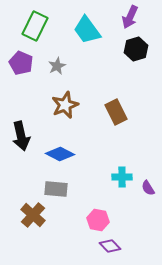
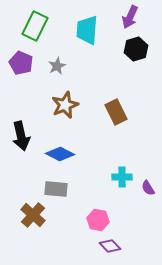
cyan trapezoid: rotated 40 degrees clockwise
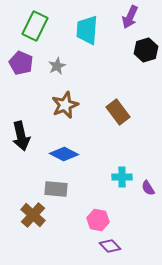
black hexagon: moved 10 px right, 1 px down
brown rectangle: moved 2 px right; rotated 10 degrees counterclockwise
blue diamond: moved 4 px right
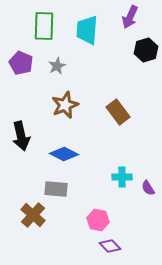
green rectangle: moved 9 px right; rotated 24 degrees counterclockwise
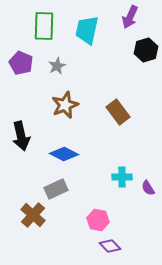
cyan trapezoid: rotated 8 degrees clockwise
gray rectangle: rotated 30 degrees counterclockwise
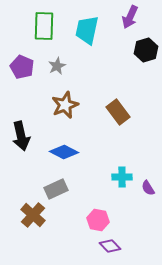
purple pentagon: moved 1 px right, 4 px down
blue diamond: moved 2 px up
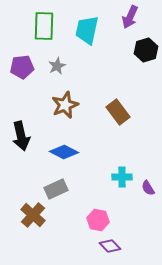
purple pentagon: rotated 30 degrees counterclockwise
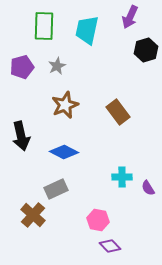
purple pentagon: rotated 10 degrees counterclockwise
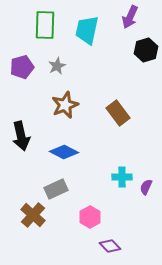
green rectangle: moved 1 px right, 1 px up
brown rectangle: moved 1 px down
purple semicircle: moved 2 px left, 1 px up; rotated 56 degrees clockwise
pink hexagon: moved 8 px left, 3 px up; rotated 20 degrees clockwise
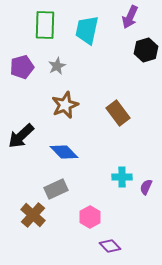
black arrow: rotated 60 degrees clockwise
blue diamond: rotated 20 degrees clockwise
